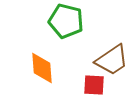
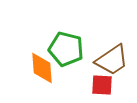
green pentagon: moved 28 px down
red square: moved 8 px right
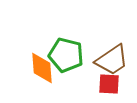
green pentagon: moved 6 px down
red square: moved 7 px right, 1 px up
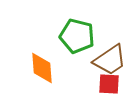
green pentagon: moved 11 px right, 19 px up
brown trapezoid: moved 2 px left
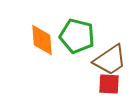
orange diamond: moved 28 px up
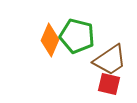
orange diamond: moved 8 px right; rotated 28 degrees clockwise
red square: rotated 10 degrees clockwise
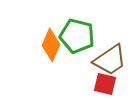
orange diamond: moved 1 px right, 5 px down
red square: moved 4 px left
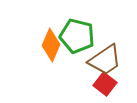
brown trapezoid: moved 5 px left
red square: rotated 25 degrees clockwise
